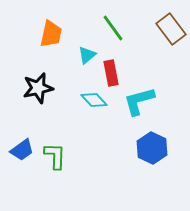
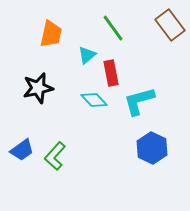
brown rectangle: moved 1 px left, 4 px up
green L-shape: rotated 140 degrees counterclockwise
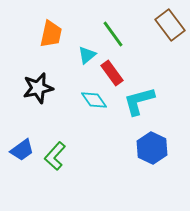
green line: moved 6 px down
red rectangle: moved 1 px right; rotated 25 degrees counterclockwise
cyan diamond: rotated 8 degrees clockwise
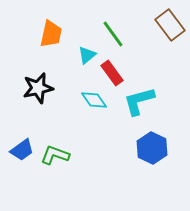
green L-shape: moved 1 px up; rotated 68 degrees clockwise
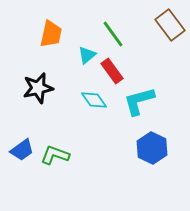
red rectangle: moved 2 px up
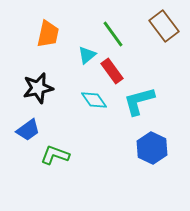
brown rectangle: moved 6 px left, 1 px down
orange trapezoid: moved 3 px left
blue trapezoid: moved 6 px right, 20 px up
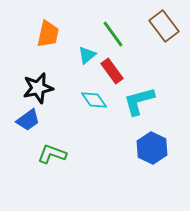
blue trapezoid: moved 10 px up
green L-shape: moved 3 px left, 1 px up
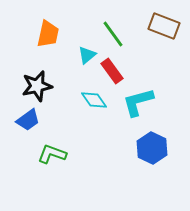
brown rectangle: rotated 32 degrees counterclockwise
black star: moved 1 px left, 2 px up
cyan L-shape: moved 1 px left, 1 px down
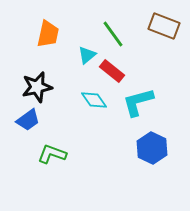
red rectangle: rotated 15 degrees counterclockwise
black star: moved 1 px down
